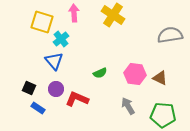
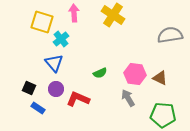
blue triangle: moved 2 px down
red L-shape: moved 1 px right
gray arrow: moved 8 px up
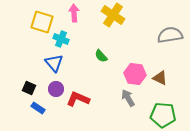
cyan cross: rotated 28 degrees counterclockwise
green semicircle: moved 1 px right, 17 px up; rotated 72 degrees clockwise
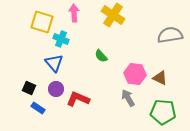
green pentagon: moved 3 px up
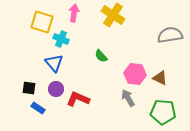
pink arrow: rotated 12 degrees clockwise
black square: rotated 16 degrees counterclockwise
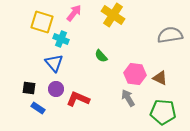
pink arrow: rotated 30 degrees clockwise
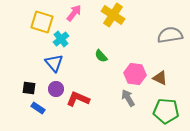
cyan cross: rotated 28 degrees clockwise
green pentagon: moved 3 px right, 1 px up
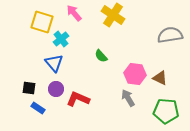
pink arrow: rotated 78 degrees counterclockwise
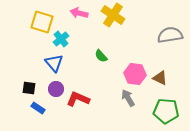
pink arrow: moved 5 px right; rotated 36 degrees counterclockwise
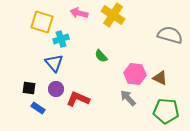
gray semicircle: rotated 25 degrees clockwise
cyan cross: rotated 21 degrees clockwise
gray arrow: rotated 12 degrees counterclockwise
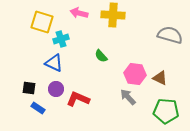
yellow cross: rotated 30 degrees counterclockwise
blue triangle: rotated 24 degrees counterclockwise
gray arrow: moved 1 px up
